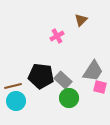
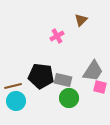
gray rectangle: rotated 30 degrees counterclockwise
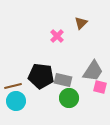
brown triangle: moved 3 px down
pink cross: rotated 16 degrees counterclockwise
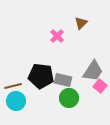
pink square: moved 1 px up; rotated 24 degrees clockwise
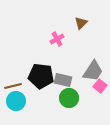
pink cross: moved 3 px down; rotated 16 degrees clockwise
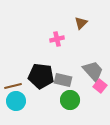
pink cross: rotated 16 degrees clockwise
gray trapezoid: rotated 75 degrees counterclockwise
green circle: moved 1 px right, 2 px down
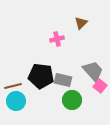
green circle: moved 2 px right
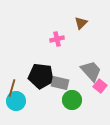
gray trapezoid: moved 2 px left
gray rectangle: moved 3 px left, 3 px down
brown line: moved 1 px left, 2 px down; rotated 60 degrees counterclockwise
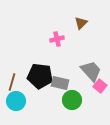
black pentagon: moved 1 px left
brown line: moved 6 px up
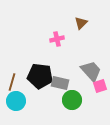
pink square: rotated 32 degrees clockwise
